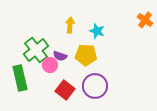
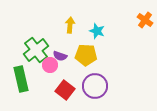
green rectangle: moved 1 px right, 1 px down
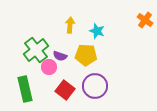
pink circle: moved 1 px left, 2 px down
green rectangle: moved 4 px right, 10 px down
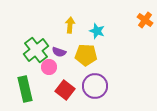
purple semicircle: moved 1 px left, 4 px up
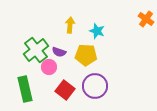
orange cross: moved 1 px right, 1 px up
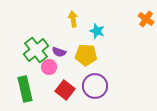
yellow arrow: moved 3 px right, 6 px up; rotated 14 degrees counterclockwise
